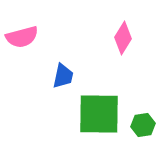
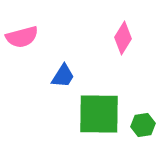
blue trapezoid: rotated 20 degrees clockwise
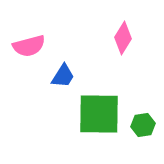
pink semicircle: moved 7 px right, 9 px down
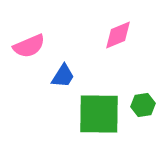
pink diamond: moved 5 px left, 3 px up; rotated 36 degrees clockwise
pink semicircle: rotated 8 degrees counterclockwise
green hexagon: moved 20 px up
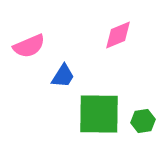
green hexagon: moved 16 px down
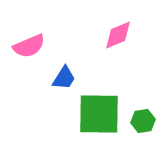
blue trapezoid: moved 1 px right, 2 px down
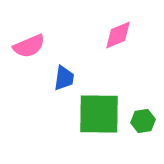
blue trapezoid: rotated 24 degrees counterclockwise
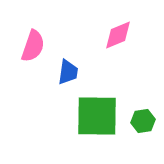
pink semicircle: moved 4 px right; rotated 48 degrees counterclockwise
blue trapezoid: moved 4 px right, 6 px up
green square: moved 2 px left, 2 px down
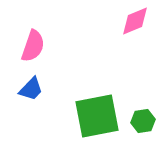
pink diamond: moved 17 px right, 14 px up
blue trapezoid: moved 37 px left, 17 px down; rotated 36 degrees clockwise
green square: rotated 12 degrees counterclockwise
